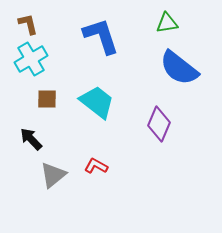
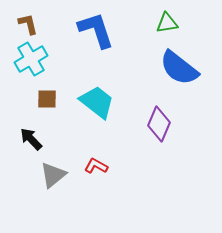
blue L-shape: moved 5 px left, 6 px up
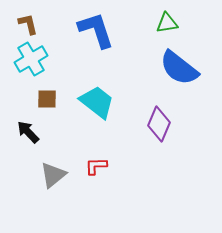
black arrow: moved 3 px left, 7 px up
red L-shape: rotated 30 degrees counterclockwise
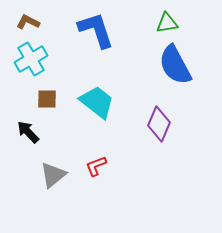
brown L-shape: moved 2 px up; rotated 50 degrees counterclockwise
blue semicircle: moved 4 px left, 3 px up; rotated 24 degrees clockwise
red L-shape: rotated 20 degrees counterclockwise
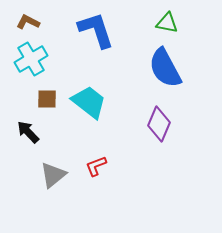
green triangle: rotated 20 degrees clockwise
blue semicircle: moved 10 px left, 3 px down
cyan trapezoid: moved 8 px left
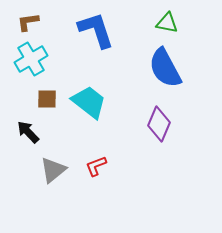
brown L-shape: rotated 35 degrees counterclockwise
gray triangle: moved 5 px up
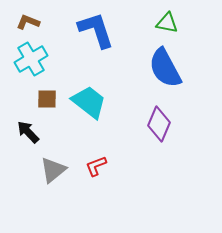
brown L-shape: rotated 30 degrees clockwise
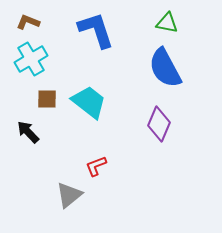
gray triangle: moved 16 px right, 25 px down
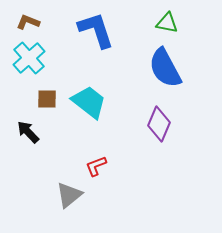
cyan cross: moved 2 px left, 1 px up; rotated 12 degrees counterclockwise
